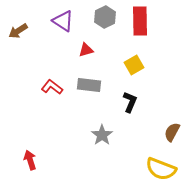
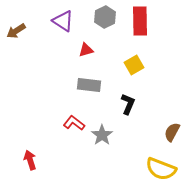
brown arrow: moved 2 px left
red L-shape: moved 22 px right, 36 px down
black L-shape: moved 2 px left, 2 px down
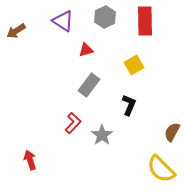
red rectangle: moved 5 px right
gray rectangle: rotated 60 degrees counterclockwise
black L-shape: moved 1 px right, 1 px down
red L-shape: moved 1 px left; rotated 95 degrees clockwise
yellow semicircle: rotated 24 degrees clockwise
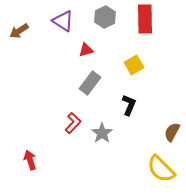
red rectangle: moved 2 px up
brown arrow: moved 3 px right
gray rectangle: moved 1 px right, 2 px up
gray star: moved 2 px up
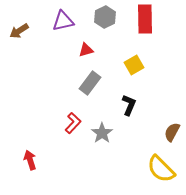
purple triangle: rotated 45 degrees counterclockwise
